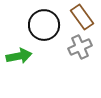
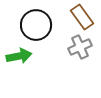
black circle: moved 8 px left
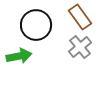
brown rectangle: moved 2 px left
gray cross: rotated 15 degrees counterclockwise
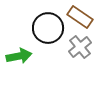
brown rectangle: rotated 20 degrees counterclockwise
black circle: moved 12 px right, 3 px down
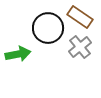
green arrow: moved 1 px left, 2 px up
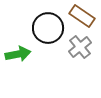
brown rectangle: moved 2 px right, 1 px up
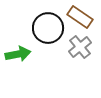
brown rectangle: moved 2 px left, 1 px down
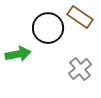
gray cross: moved 22 px down
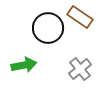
green arrow: moved 6 px right, 11 px down
